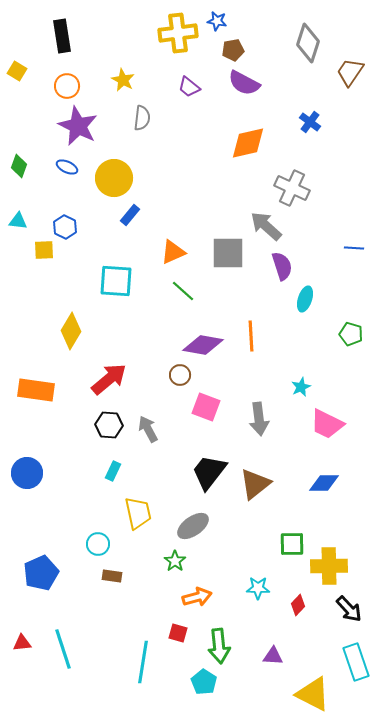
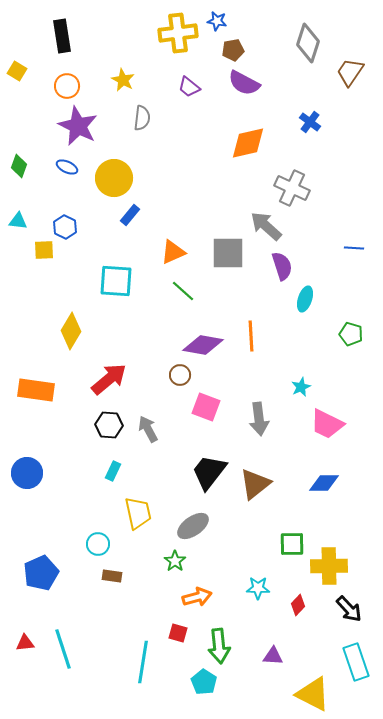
red triangle at (22, 643): moved 3 px right
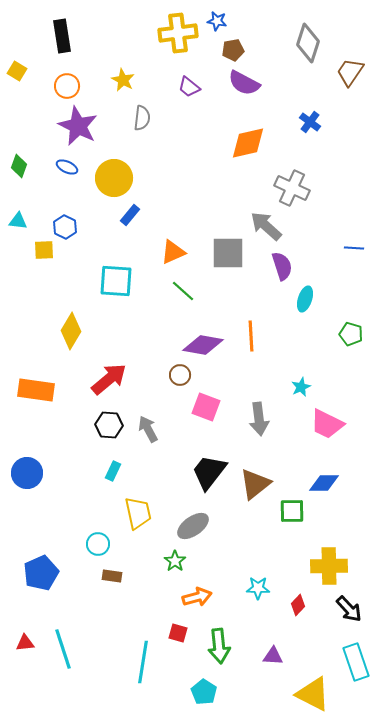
green square at (292, 544): moved 33 px up
cyan pentagon at (204, 682): moved 10 px down
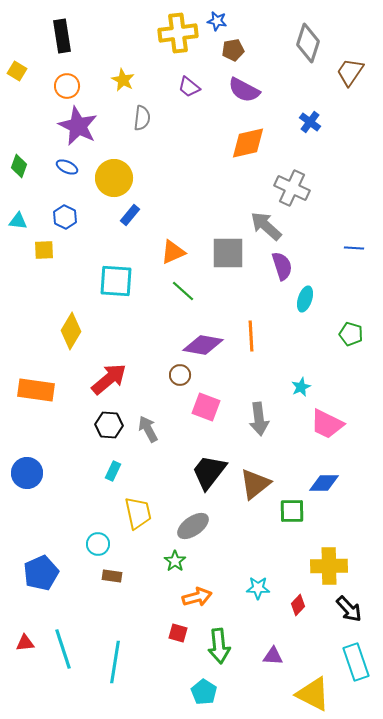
purple semicircle at (244, 83): moved 7 px down
blue hexagon at (65, 227): moved 10 px up
cyan line at (143, 662): moved 28 px left
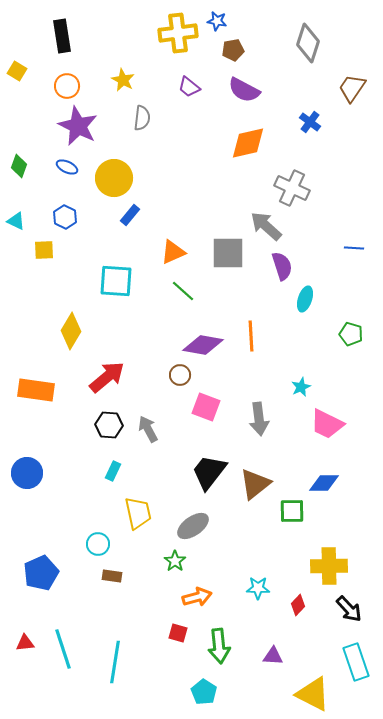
brown trapezoid at (350, 72): moved 2 px right, 16 px down
cyan triangle at (18, 221): moved 2 px left; rotated 18 degrees clockwise
red arrow at (109, 379): moved 2 px left, 2 px up
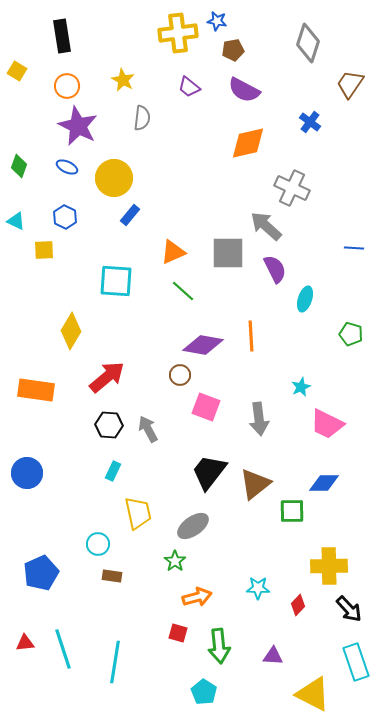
brown trapezoid at (352, 88): moved 2 px left, 4 px up
purple semicircle at (282, 266): moved 7 px left, 3 px down; rotated 8 degrees counterclockwise
